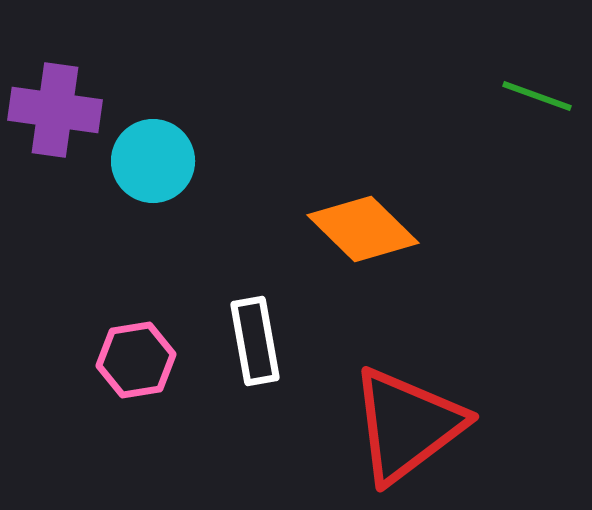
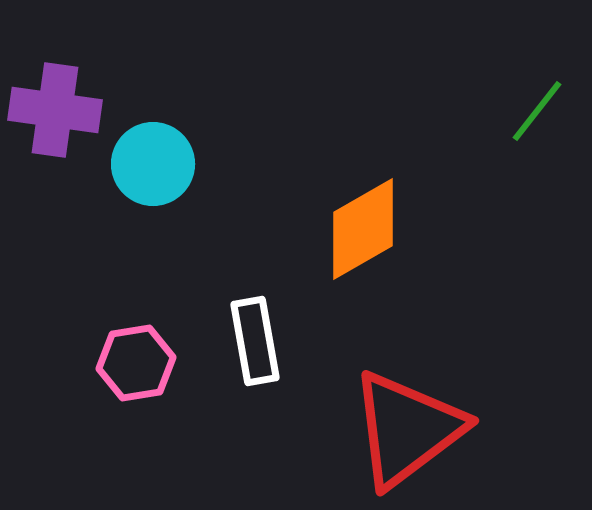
green line: moved 15 px down; rotated 72 degrees counterclockwise
cyan circle: moved 3 px down
orange diamond: rotated 74 degrees counterclockwise
pink hexagon: moved 3 px down
red triangle: moved 4 px down
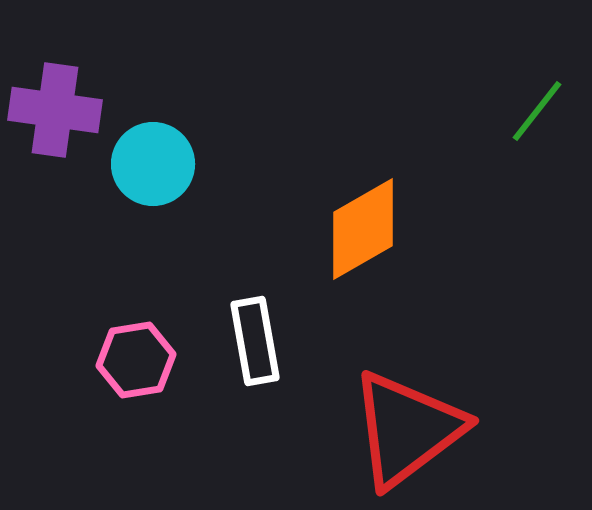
pink hexagon: moved 3 px up
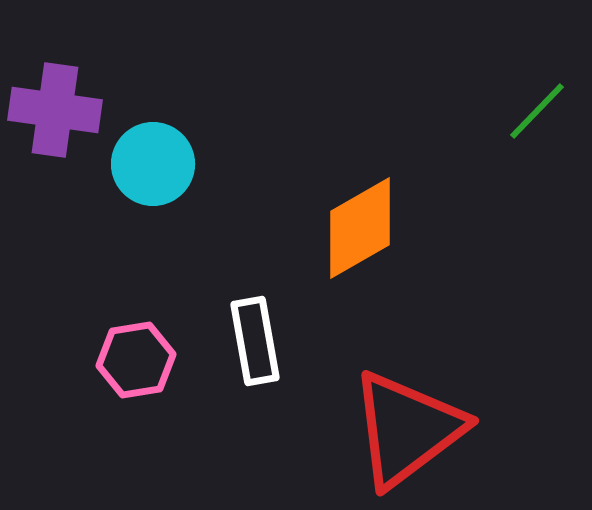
green line: rotated 6 degrees clockwise
orange diamond: moved 3 px left, 1 px up
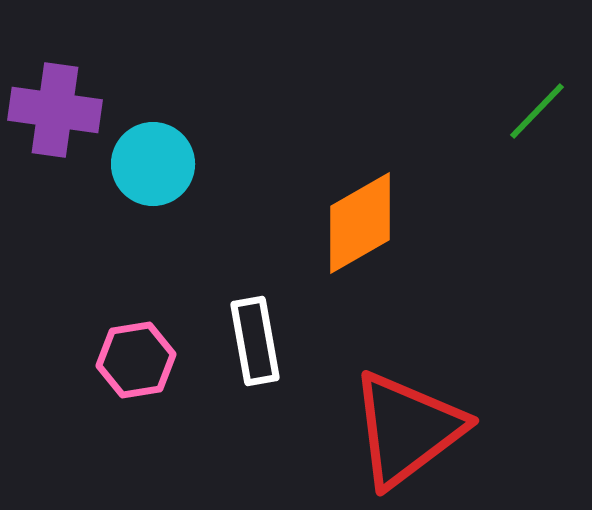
orange diamond: moved 5 px up
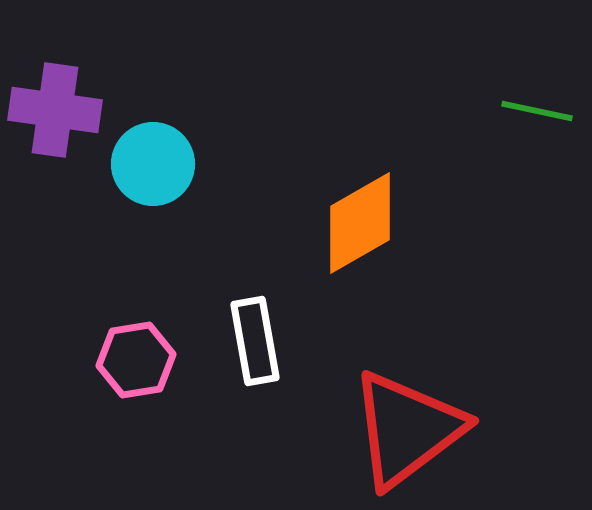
green line: rotated 58 degrees clockwise
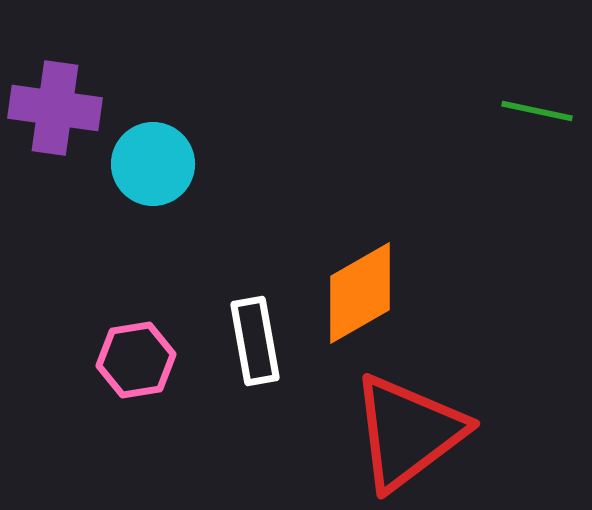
purple cross: moved 2 px up
orange diamond: moved 70 px down
red triangle: moved 1 px right, 3 px down
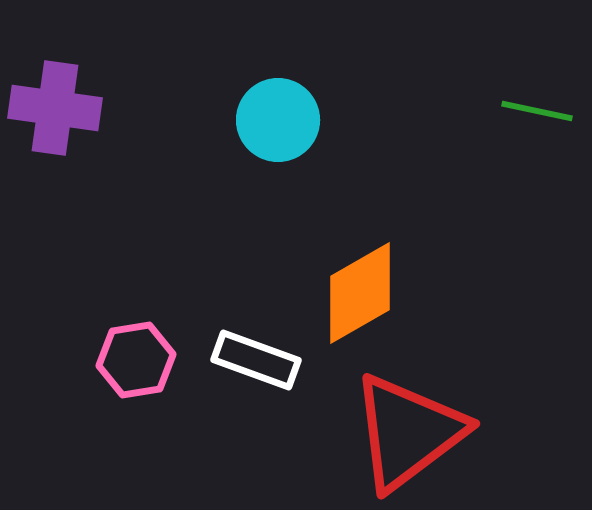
cyan circle: moved 125 px right, 44 px up
white rectangle: moved 1 px right, 19 px down; rotated 60 degrees counterclockwise
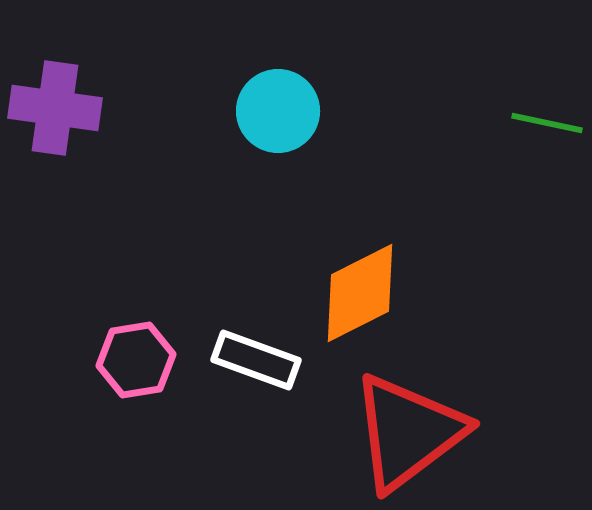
green line: moved 10 px right, 12 px down
cyan circle: moved 9 px up
orange diamond: rotated 3 degrees clockwise
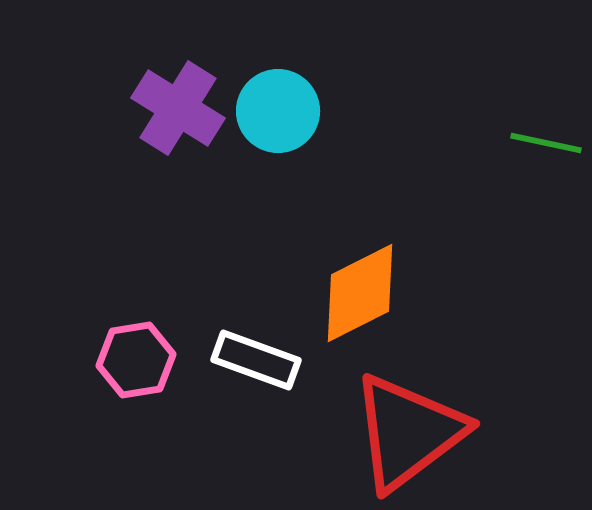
purple cross: moved 123 px right; rotated 24 degrees clockwise
green line: moved 1 px left, 20 px down
